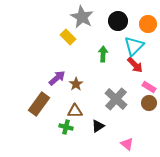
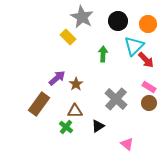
red arrow: moved 11 px right, 5 px up
green cross: rotated 24 degrees clockwise
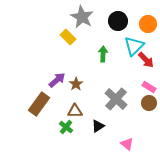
purple arrow: moved 2 px down
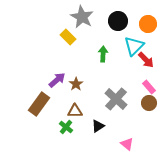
pink rectangle: rotated 16 degrees clockwise
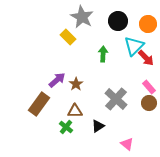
red arrow: moved 2 px up
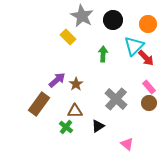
gray star: moved 1 px up
black circle: moved 5 px left, 1 px up
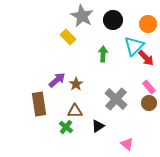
brown rectangle: rotated 45 degrees counterclockwise
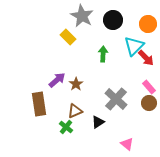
brown triangle: rotated 21 degrees counterclockwise
black triangle: moved 4 px up
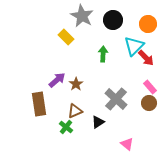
yellow rectangle: moved 2 px left
pink rectangle: moved 1 px right
